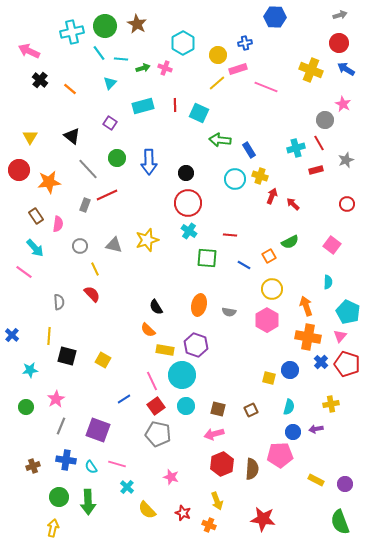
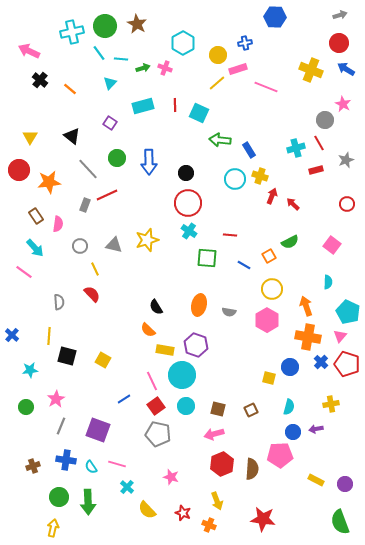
blue circle at (290, 370): moved 3 px up
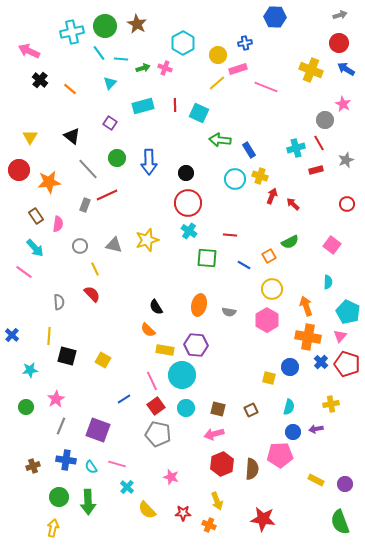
purple hexagon at (196, 345): rotated 15 degrees counterclockwise
cyan circle at (186, 406): moved 2 px down
red star at (183, 513): rotated 21 degrees counterclockwise
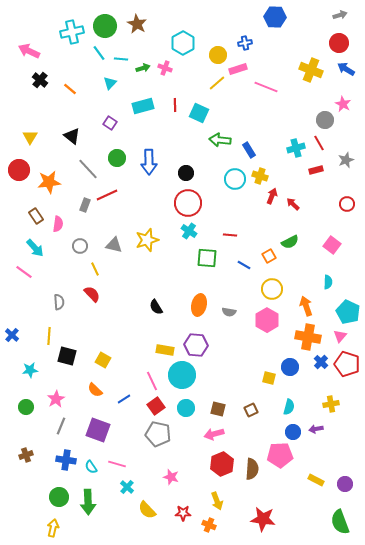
orange semicircle at (148, 330): moved 53 px left, 60 px down
brown cross at (33, 466): moved 7 px left, 11 px up
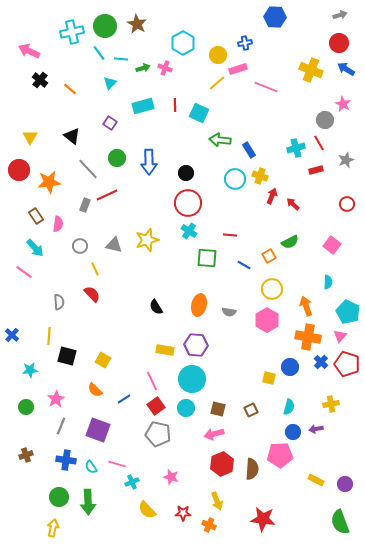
cyan circle at (182, 375): moved 10 px right, 4 px down
cyan cross at (127, 487): moved 5 px right, 5 px up; rotated 24 degrees clockwise
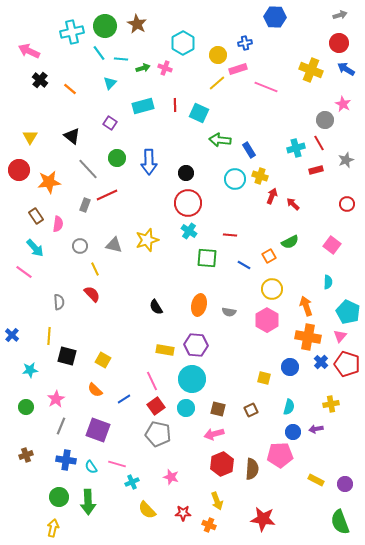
yellow square at (269, 378): moved 5 px left
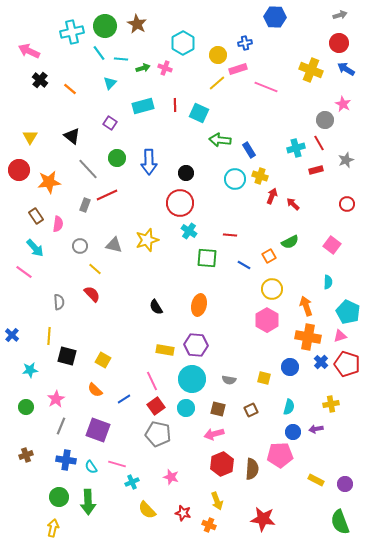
red circle at (188, 203): moved 8 px left
yellow line at (95, 269): rotated 24 degrees counterclockwise
gray semicircle at (229, 312): moved 68 px down
pink triangle at (340, 336): rotated 32 degrees clockwise
red star at (183, 513): rotated 14 degrees clockwise
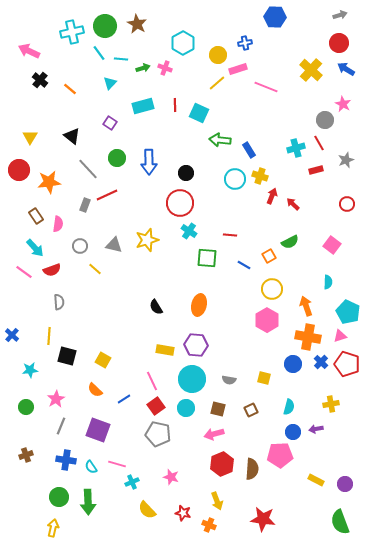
yellow cross at (311, 70): rotated 20 degrees clockwise
red semicircle at (92, 294): moved 40 px left, 24 px up; rotated 114 degrees clockwise
blue circle at (290, 367): moved 3 px right, 3 px up
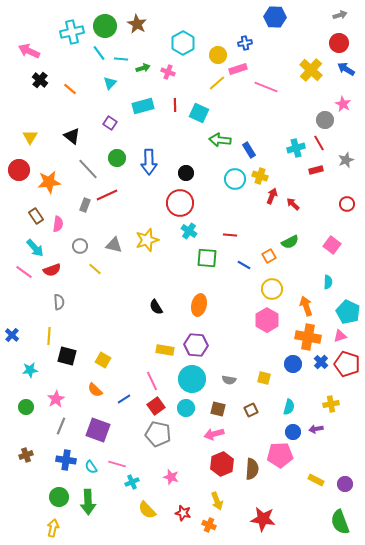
pink cross at (165, 68): moved 3 px right, 4 px down
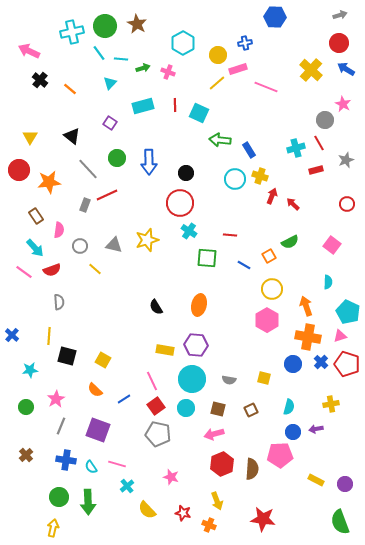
pink semicircle at (58, 224): moved 1 px right, 6 px down
brown cross at (26, 455): rotated 24 degrees counterclockwise
cyan cross at (132, 482): moved 5 px left, 4 px down; rotated 16 degrees counterclockwise
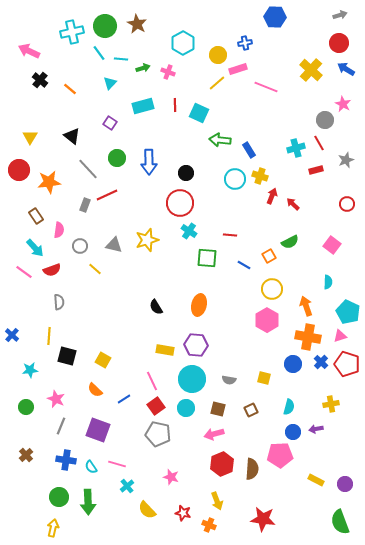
pink star at (56, 399): rotated 18 degrees counterclockwise
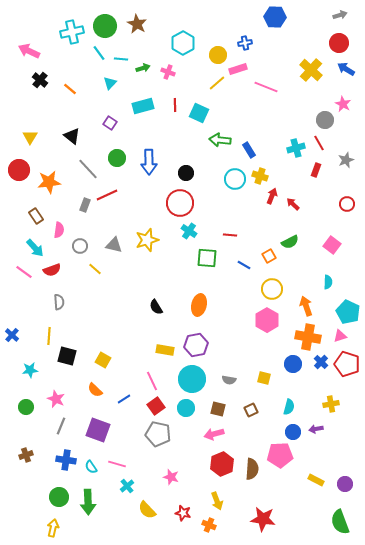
red rectangle at (316, 170): rotated 56 degrees counterclockwise
purple hexagon at (196, 345): rotated 15 degrees counterclockwise
brown cross at (26, 455): rotated 24 degrees clockwise
